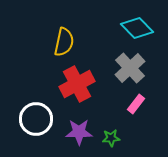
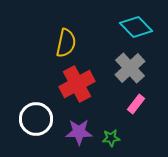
cyan diamond: moved 1 px left, 1 px up
yellow semicircle: moved 2 px right, 1 px down
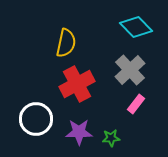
gray cross: moved 2 px down
